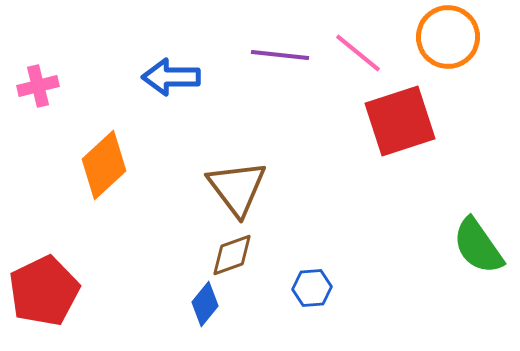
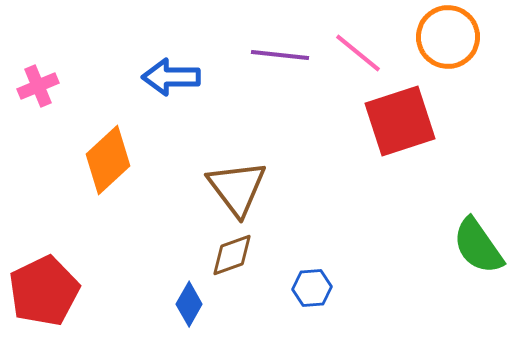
pink cross: rotated 9 degrees counterclockwise
orange diamond: moved 4 px right, 5 px up
blue diamond: moved 16 px left; rotated 9 degrees counterclockwise
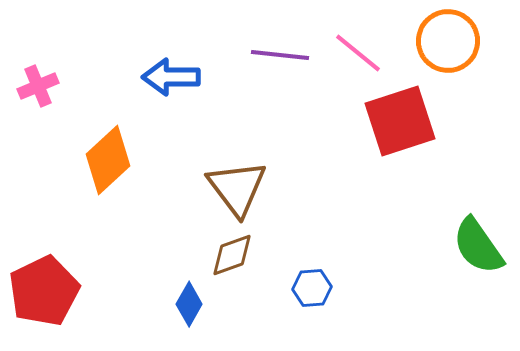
orange circle: moved 4 px down
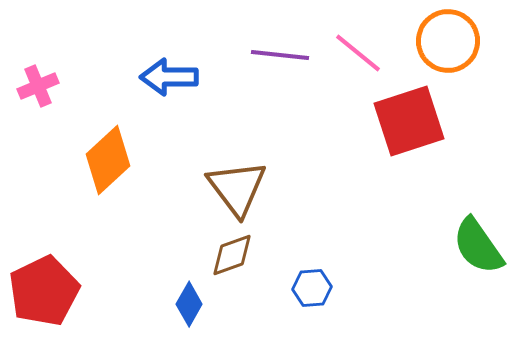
blue arrow: moved 2 px left
red square: moved 9 px right
